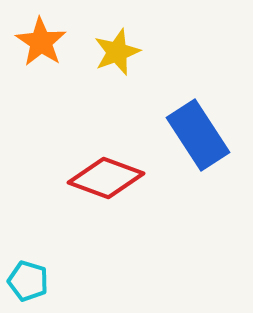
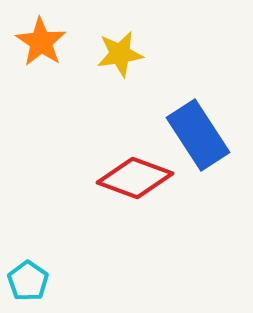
yellow star: moved 3 px right, 2 px down; rotated 12 degrees clockwise
red diamond: moved 29 px right
cyan pentagon: rotated 18 degrees clockwise
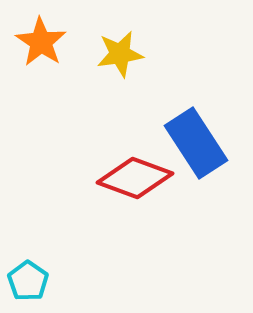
blue rectangle: moved 2 px left, 8 px down
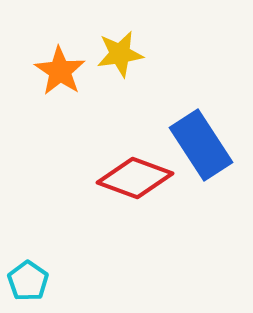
orange star: moved 19 px right, 29 px down
blue rectangle: moved 5 px right, 2 px down
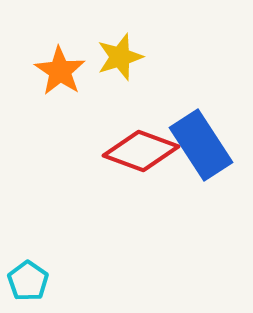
yellow star: moved 3 px down; rotated 9 degrees counterclockwise
red diamond: moved 6 px right, 27 px up
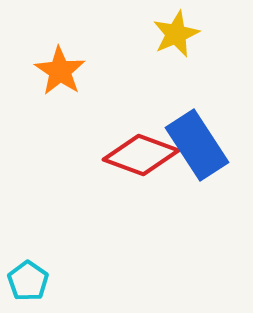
yellow star: moved 56 px right, 23 px up; rotated 6 degrees counterclockwise
blue rectangle: moved 4 px left
red diamond: moved 4 px down
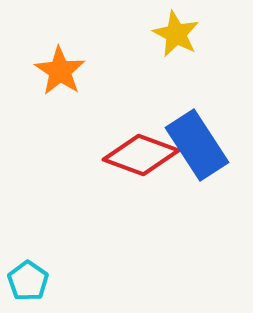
yellow star: rotated 21 degrees counterclockwise
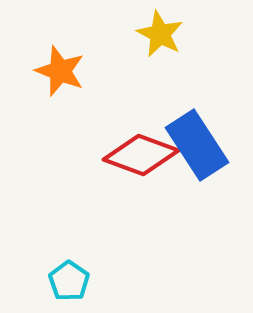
yellow star: moved 16 px left
orange star: rotated 12 degrees counterclockwise
cyan pentagon: moved 41 px right
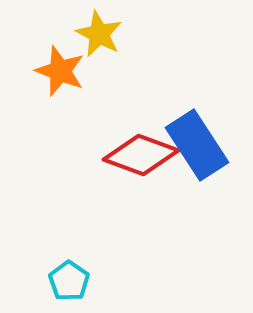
yellow star: moved 61 px left
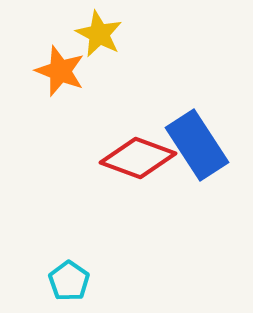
red diamond: moved 3 px left, 3 px down
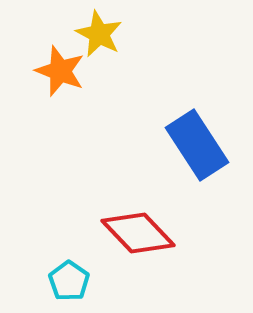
red diamond: moved 75 px down; rotated 26 degrees clockwise
